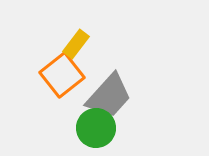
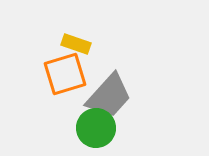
yellow rectangle: rotated 72 degrees clockwise
orange square: moved 3 px right, 1 px up; rotated 21 degrees clockwise
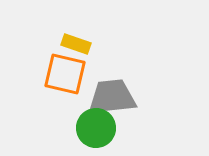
orange square: rotated 30 degrees clockwise
gray trapezoid: moved 3 px right, 1 px down; rotated 138 degrees counterclockwise
